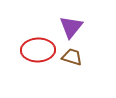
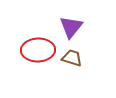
brown trapezoid: moved 1 px down
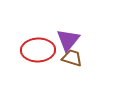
purple triangle: moved 3 px left, 13 px down
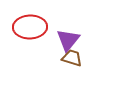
red ellipse: moved 8 px left, 23 px up
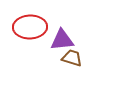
purple triangle: moved 6 px left; rotated 45 degrees clockwise
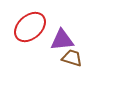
red ellipse: rotated 40 degrees counterclockwise
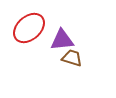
red ellipse: moved 1 px left, 1 px down
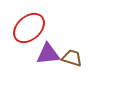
purple triangle: moved 14 px left, 14 px down
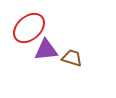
purple triangle: moved 2 px left, 4 px up
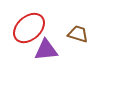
brown trapezoid: moved 6 px right, 24 px up
